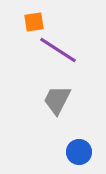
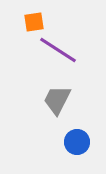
blue circle: moved 2 px left, 10 px up
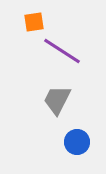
purple line: moved 4 px right, 1 px down
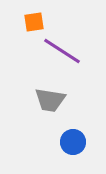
gray trapezoid: moved 7 px left; rotated 108 degrees counterclockwise
blue circle: moved 4 px left
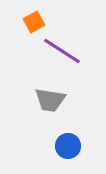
orange square: rotated 20 degrees counterclockwise
blue circle: moved 5 px left, 4 px down
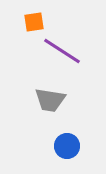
orange square: rotated 20 degrees clockwise
blue circle: moved 1 px left
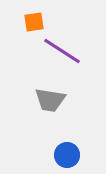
blue circle: moved 9 px down
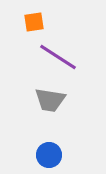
purple line: moved 4 px left, 6 px down
blue circle: moved 18 px left
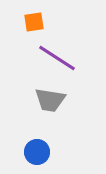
purple line: moved 1 px left, 1 px down
blue circle: moved 12 px left, 3 px up
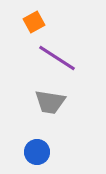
orange square: rotated 20 degrees counterclockwise
gray trapezoid: moved 2 px down
